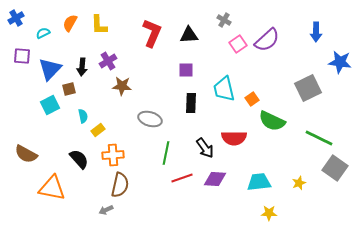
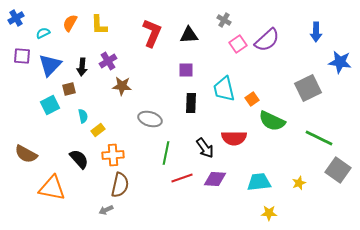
blue triangle at (50, 69): moved 4 px up
gray square at (335, 168): moved 3 px right, 2 px down
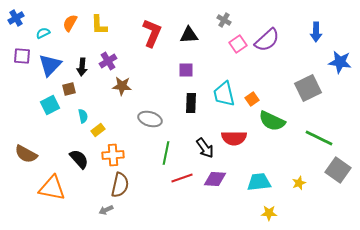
cyan trapezoid at (224, 89): moved 5 px down
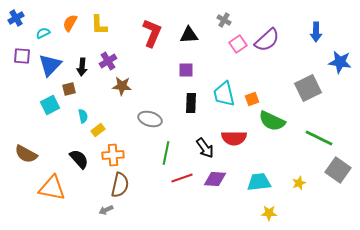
orange square at (252, 99): rotated 16 degrees clockwise
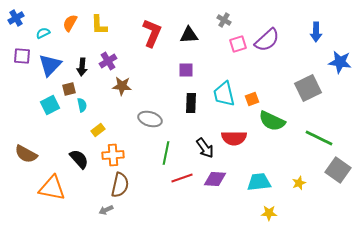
pink square at (238, 44): rotated 18 degrees clockwise
cyan semicircle at (83, 116): moved 1 px left, 11 px up
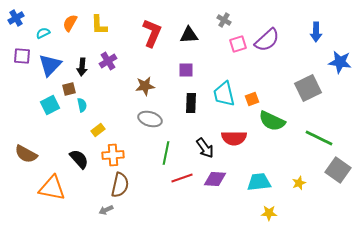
brown star at (122, 86): moved 23 px right; rotated 12 degrees counterclockwise
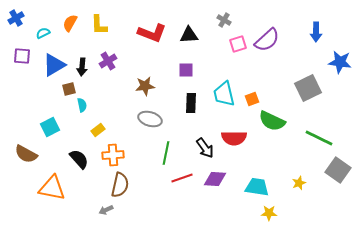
red L-shape at (152, 33): rotated 88 degrees clockwise
blue triangle at (50, 65): moved 4 px right; rotated 15 degrees clockwise
cyan square at (50, 105): moved 22 px down
cyan trapezoid at (259, 182): moved 2 px left, 5 px down; rotated 15 degrees clockwise
